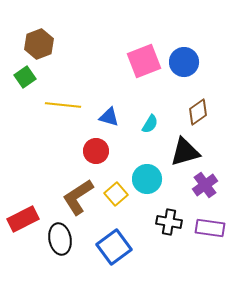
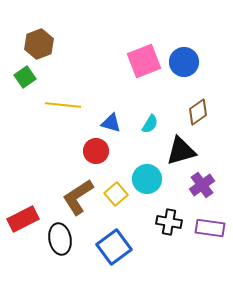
blue triangle: moved 2 px right, 6 px down
black triangle: moved 4 px left, 1 px up
purple cross: moved 3 px left
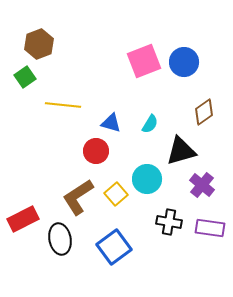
brown diamond: moved 6 px right
purple cross: rotated 15 degrees counterclockwise
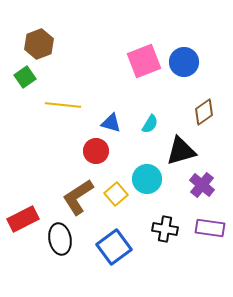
black cross: moved 4 px left, 7 px down
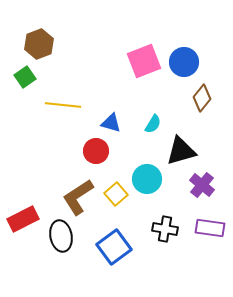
brown diamond: moved 2 px left, 14 px up; rotated 16 degrees counterclockwise
cyan semicircle: moved 3 px right
black ellipse: moved 1 px right, 3 px up
